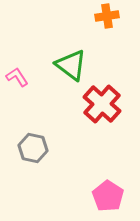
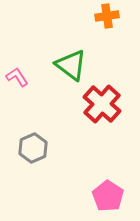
gray hexagon: rotated 24 degrees clockwise
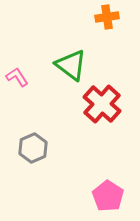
orange cross: moved 1 px down
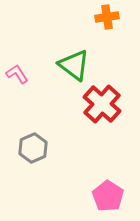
green triangle: moved 3 px right
pink L-shape: moved 3 px up
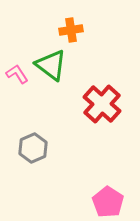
orange cross: moved 36 px left, 13 px down
green triangle: moved 23 px left
pink pentagon: moved 6 px down
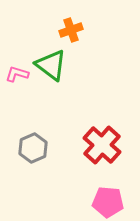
orange cross: rotated 10 degrees counterclockwise
pink L-shape: rotated 40 degrees counterclockwise
red cross: moved 41 px down
pink pentagon: rotated 28 degrees counterclockwise
